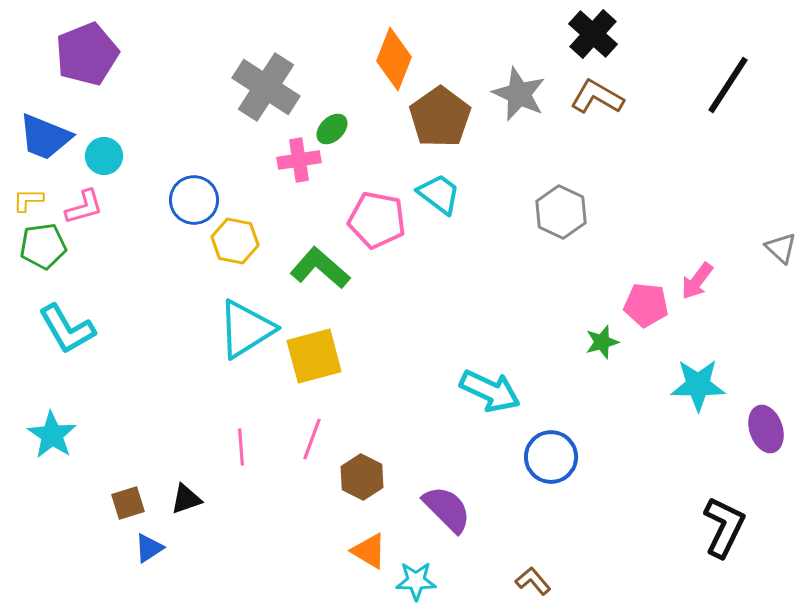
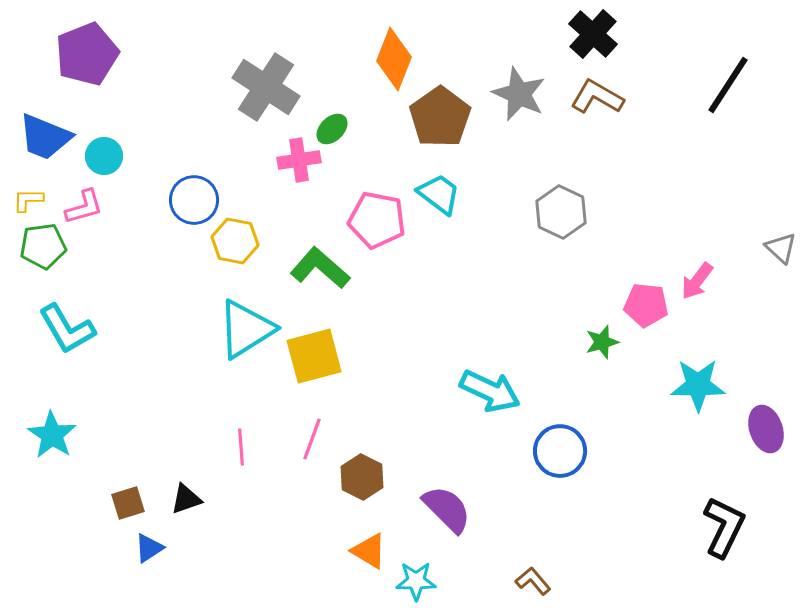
blue circle at (551, 457): moved 9 px right, 6 px up
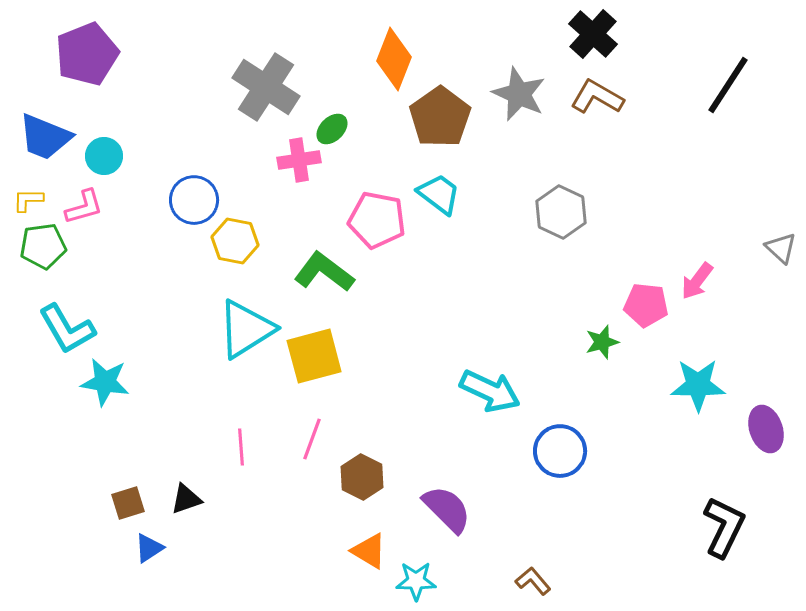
green L-shape at (320, 268): moved 4 px right, 4 px down; rotated 4 degrees counterclockwise
cyan star at (52, 435): moved 53 px right, 53 px up; rotated 24 degrees counterclockwise
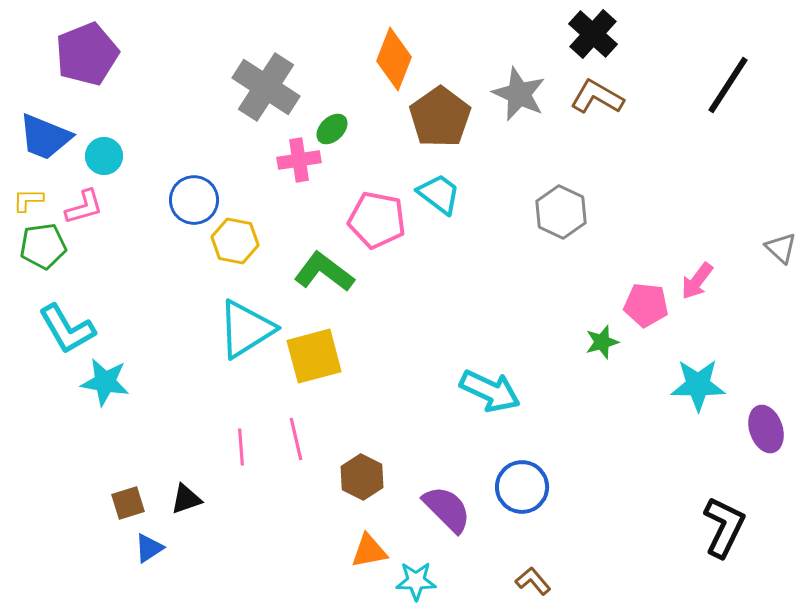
pink line at (312, 439): moved 16 px left; rotated 33 degrees counterclockwise
blue circle at (560, 451): moved 38 px left, 36 px down
orange triangle at (369, 551): rotated 42 degrees counterclockwise
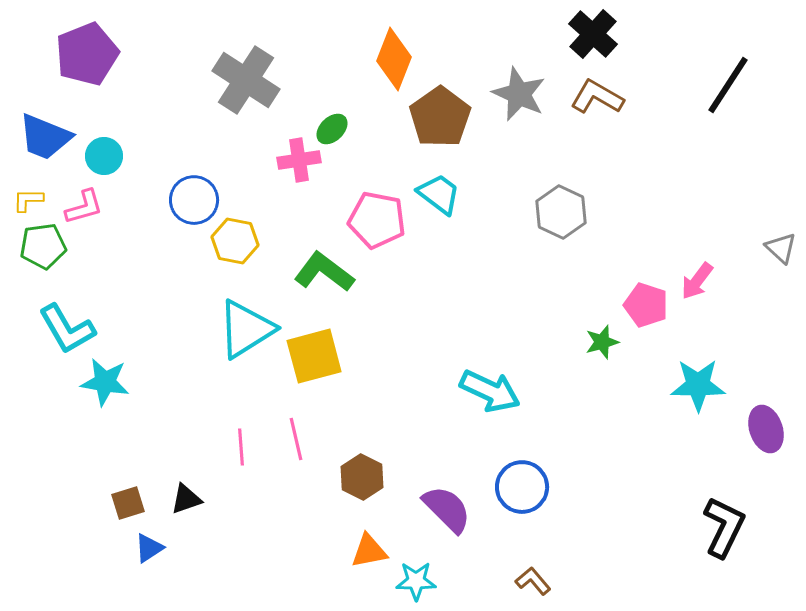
gray cross at (266, 87): moved 20 px left, 7 px up
pink pentagon at (646, 305): rotated 12 degrees clockwise
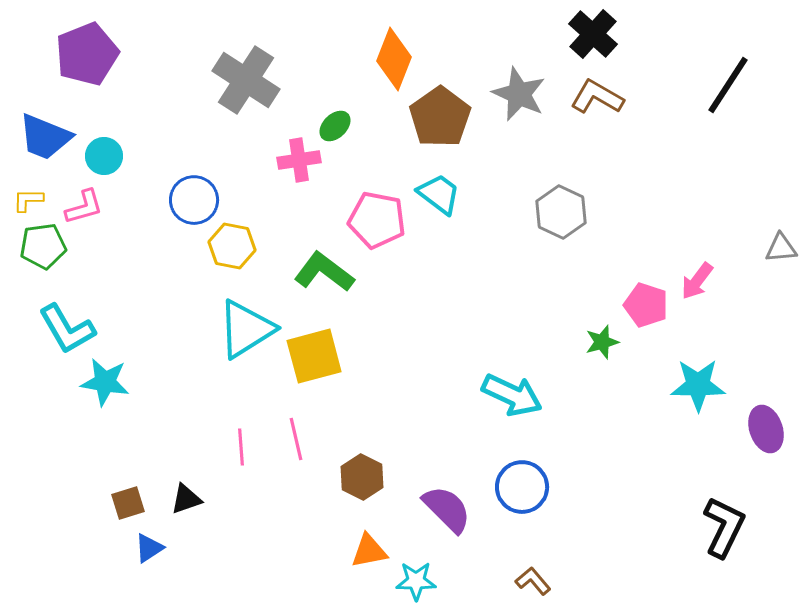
green ellipse at (332, 129): moved 3 px right, 3 px up
yellow hexagon at (235, 241): moved 3 px left, 5 px down
gray triangle at (781, 248): rotated 48 degrees counterclockwise
cyan arrow at (490, 391): moved 22 px right, 4 px down
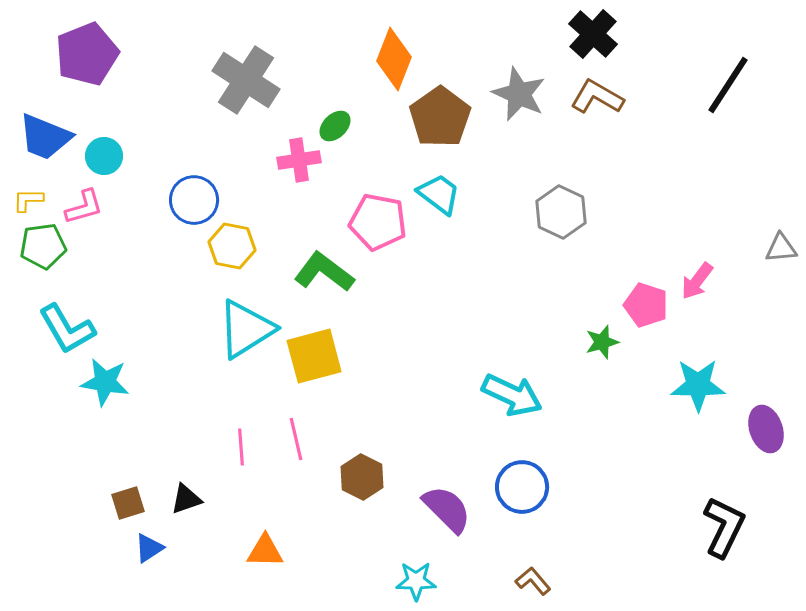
pink pentagon at (377, 220): moved 1 px right, 2 px down
orange triangle at (369, 551): moved 104 px left; rotated 12 degrees clockwise
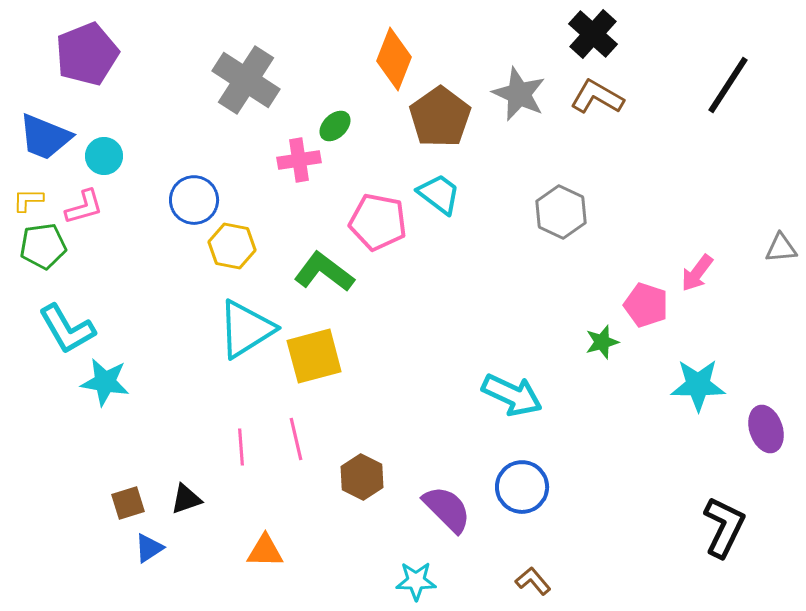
pink arrow at (697, 281): moved 8 px up
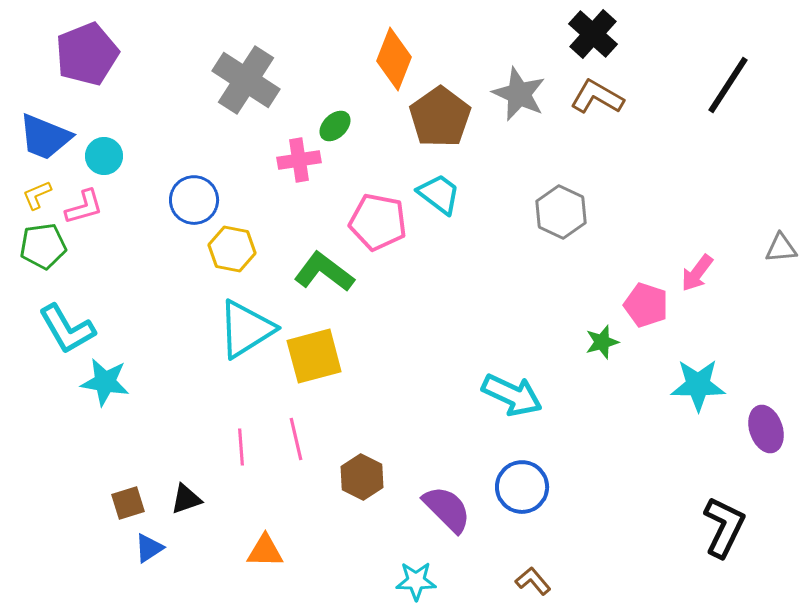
yellow L-shape at (28, 200): moved 9 px right, 5 px up; rotated 24 degrees counterclockwise
yellow hexagon at (232, 246): moved 3 px down
